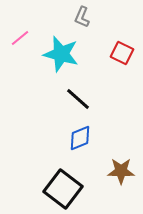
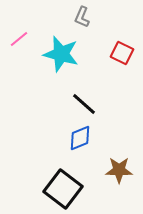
pink line: moved 1 px left, 1 px down
black line: moved 6 px right, 5 px down
brown star: moved 2 px left, 1 px up
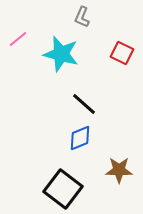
pink line: moved 1 px left
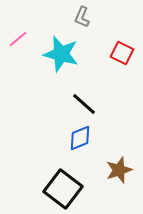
brown star: rotated 20 degrees counterclockwise
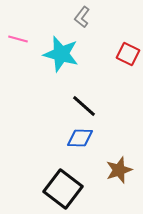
gray L-shape: rotated 15 degrees clockwise
pink line: rotated 54 degrees clockwise
red square: moved 6 px right, 1 px down
black line: moved 2 px down
blue diamond: rotated 24 degrees clockwise
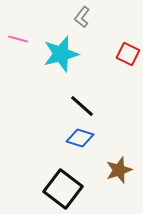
cyan star: rotated 30 degrees counterclockwise
black line: moved 2 px left
blue diamond: rotated 16 degrees clockwise
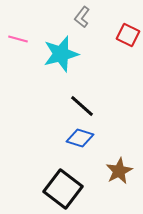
red square: moved 19 px up
brown star: moved 1 px down; rotated 8 degrees counterclockwise
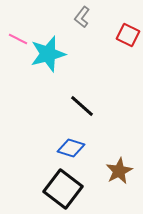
pink line: rotated 12 degrees clockwise
cyan star: moved 13 px left
blue diamond: moved 9 px left, 10 px down
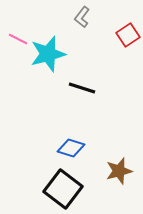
red square: rotated 30 degrees clockwise
black line: moved 18 px up; rotated 24 degrees counterclockwise
brown star: rotated 12 degrees clockwise
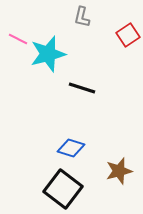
gray L-shape: rotated 25 degrees counterclockwise
